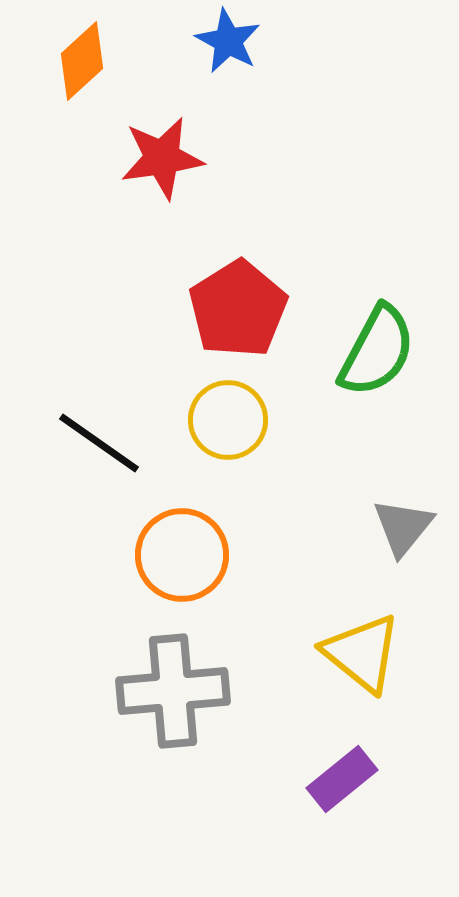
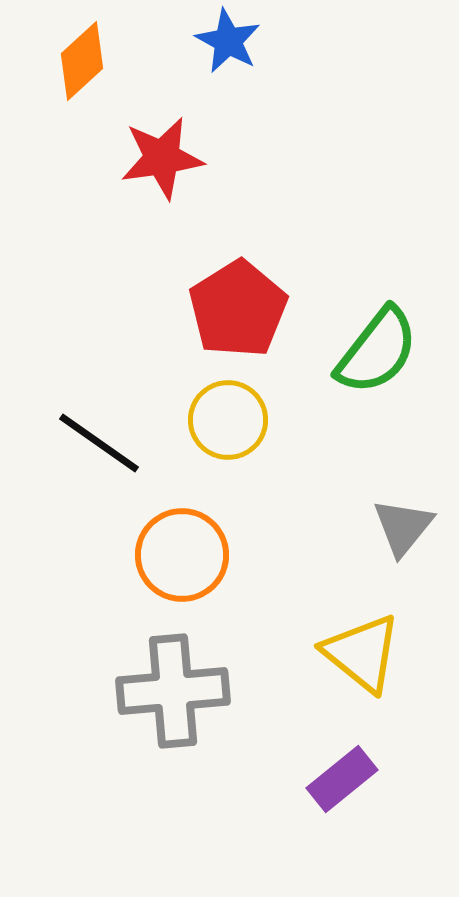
green semicircle: rotated 10 degrees clockwise
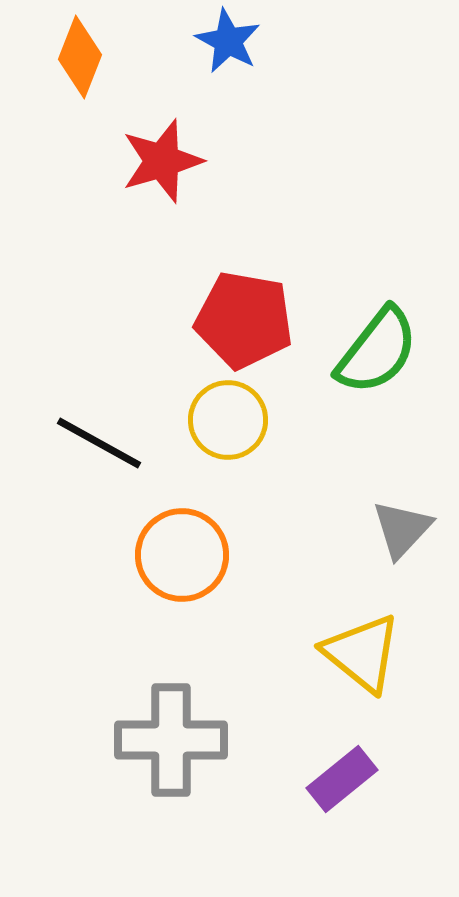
orange diamond: moved 2 px left, 4 px up; rotated 26 degrees counterclockwise
red star: moved 3 px down; rotated 8 degrees counterclockwise
red pentagon: moved 6 px right, 11 px down; rotated 30 degrees counterclockwise
black line: rotated 6 degrees counterclockwise
gray triangle: moved 1 px left, 2 px down; rotated 4 degrees clockwise
gray cross: moved 2 px left, 49 px down; rotated 5 degrees clockwise
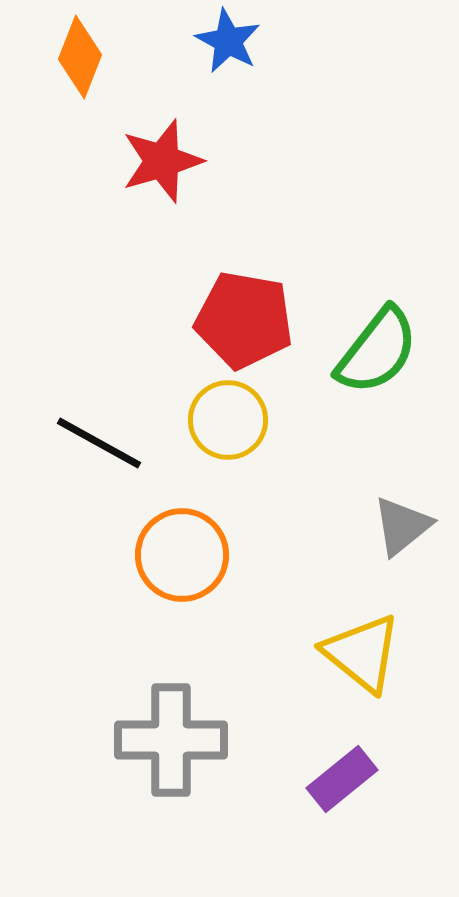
gray triangle: moved 3 px up; rotated 8 degrees clockwise
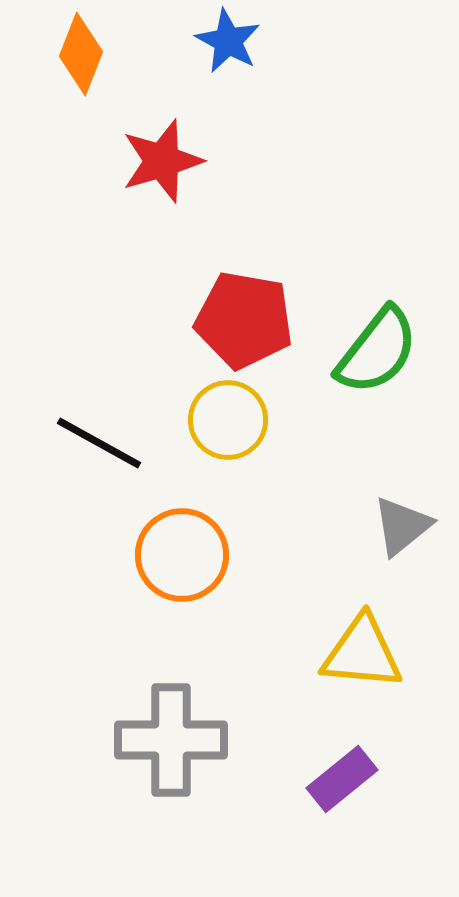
orange diamond: moved 1 px right, 3 px up
yellow triangle: rotated 34 degrees counterclockwise
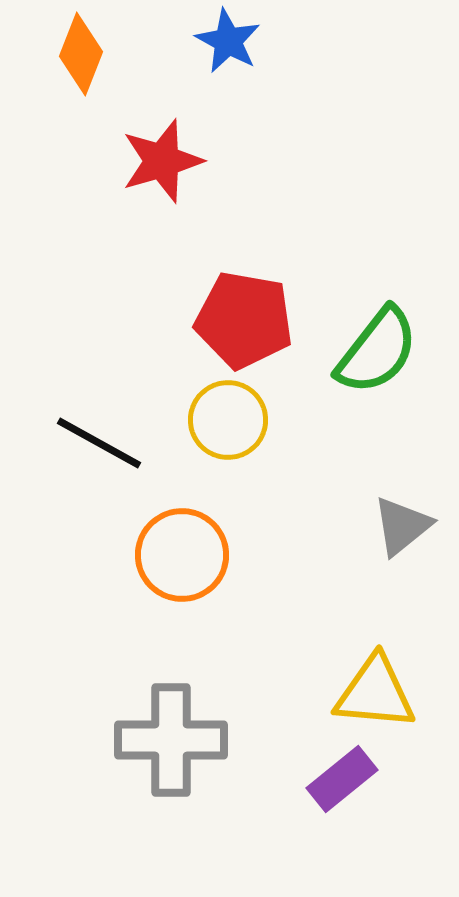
yellow triangle: moved 13 px right, 40 px down
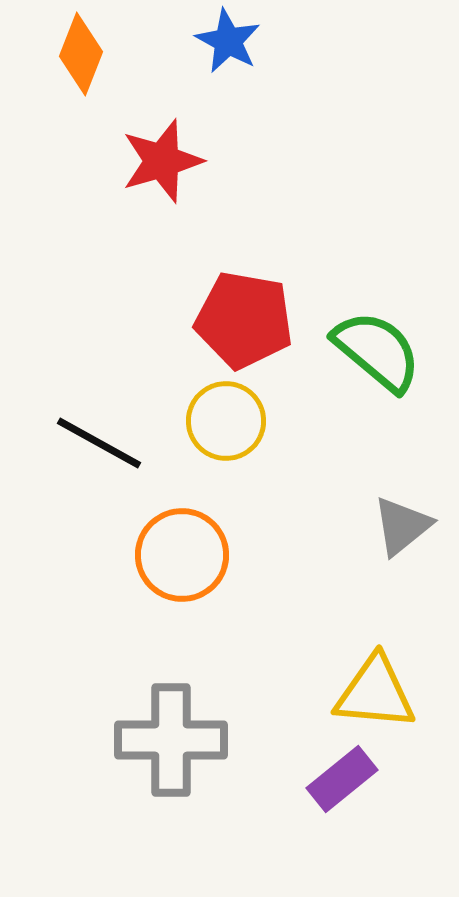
green semicircle: rotated 88 degrees counterclockwise
yellow circle: moved 2 px left, 1 px down
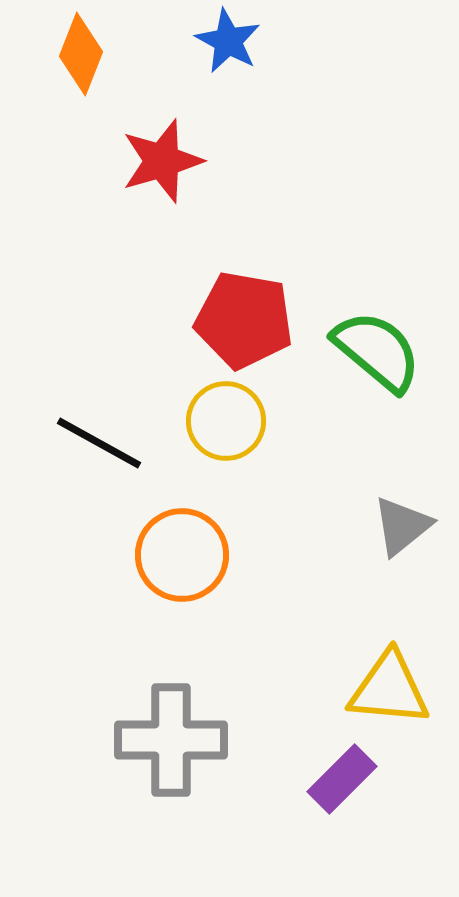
yellow triangle: moved 14 px right, 4 px up
purple rectangle: rotated 6 degrees counterclockwise
